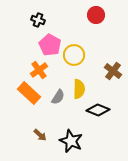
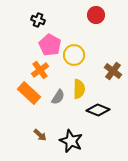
orange cross: moved 1 px right
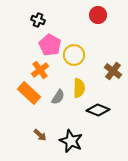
red circle: moved 2 px right
yellow semicircle: moved 1 px up
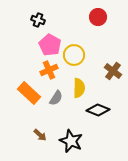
red circle: moved 2 px down
orange cross: moved 9 px right; rotated 12 degrees clockwise
gray semicircle: moved 2 px left, 1 px down
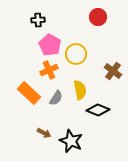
black cross: rotated 24 degrees counterclockwise
yellow circle: moved 2 px right, 1 px up
yellow semicircle: moved 1 px right, 2 px down; rotated 12 degrees counterclockwise
brown arrow: moved 4 px right, 2 px up; rotated 16 degrees counterclockwise
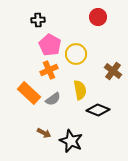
gray semicircle: moved 3 px left, 1 px down; rotated 21 degrees clockwise
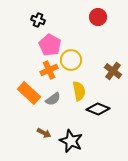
black cross: rotated 24 degrees clockwise
yellow circle: moved 5 px left, 6 px down
yellow semicircle: moved 1 px left, 1 px down
black diamond: moved 1 px up
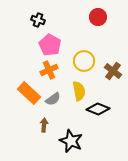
yellow circle: moved 13 px right, 1 px down
brown arrow: moved 8 px up; rotated 112 degrees counterclockwise
